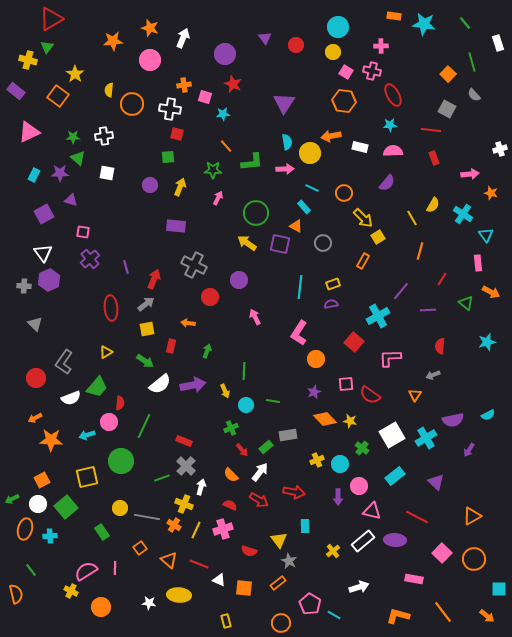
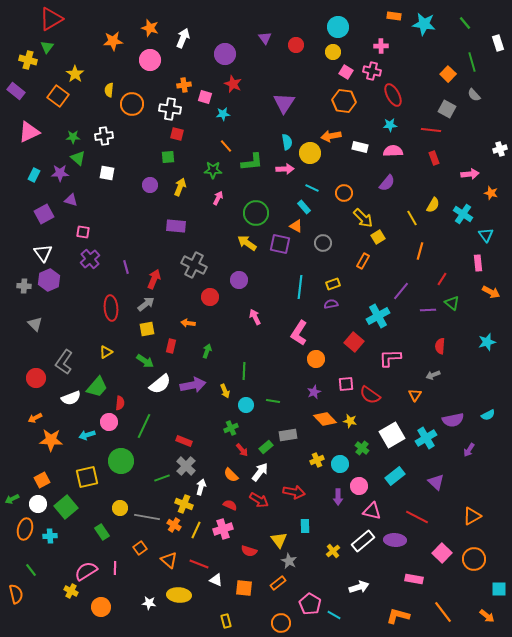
green triangle at (466, 303): moved 14 px left
white triangle at (219, 580): moved 3 px left
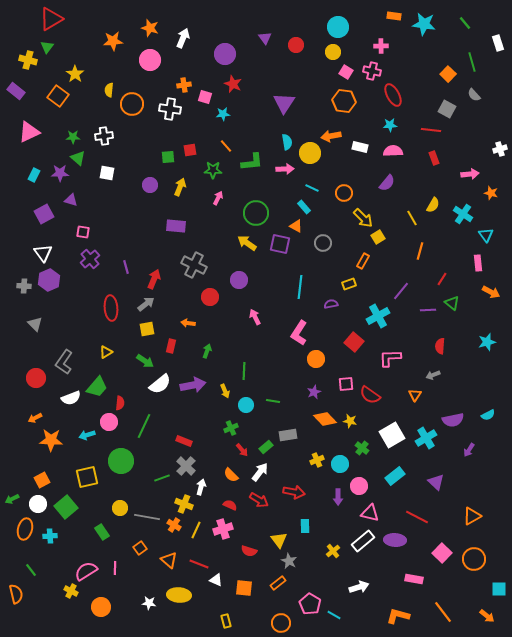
red square at (177, 134): moved 13 px right, 16 px down; rotated 24 degrees counterclockwise
yellow rectangle at (333, 284): moved 16 px right
pink triangle at (372, 511): moved 2 px left, 2 px down
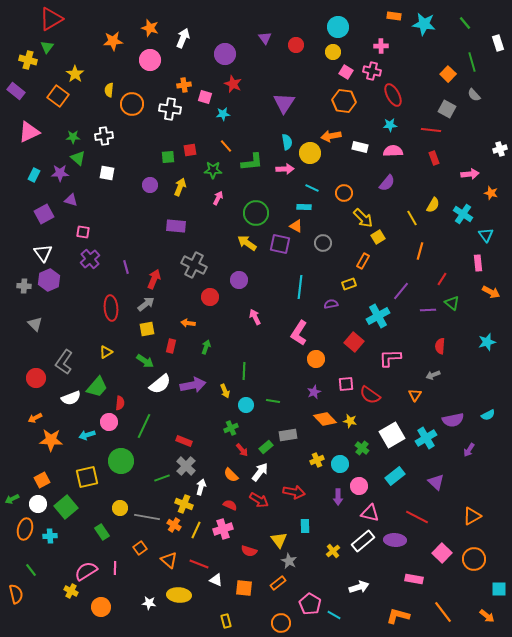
cyan rectangle at (304, 207): rotated 48 degrees counterclockwise
green arrow at (207, 351): moved 1 px left, 4 px up
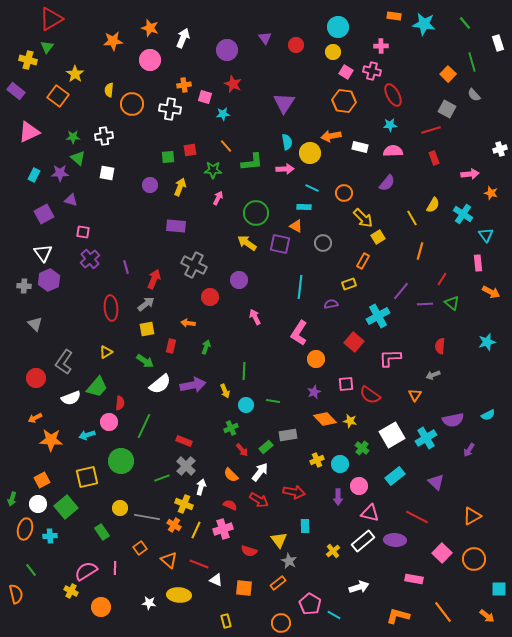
purple circle at (225, 54): moved 2 px right, 4 px up
red line at (431, 130): rotated 24 degrees counterclockwise
purple line at (428, 310): moved 3 px left, 6 px up
green arrow at (12, 499): rotated 48 degrees counterclockwise
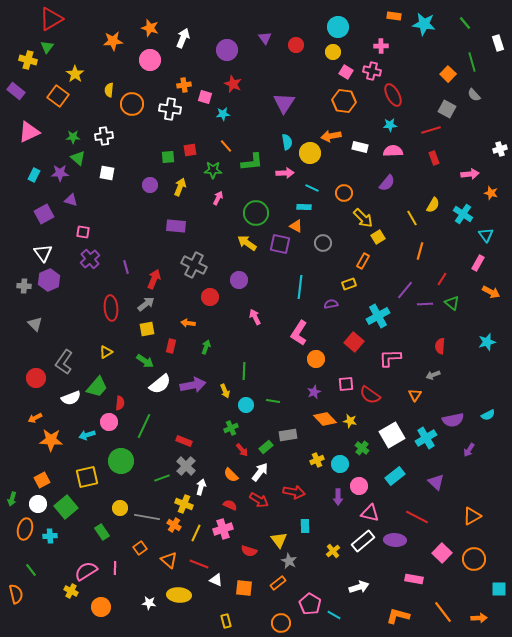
pink arrow at (285, 169): moved 4 px down
pink rectangle at (478, 263): rotated 35 degrees clockwise
purple line at (401, 291): moved 4 px right, 1 px up
yellow line at (196, 530): moved 3 px down
orange arrow at (487, 616): moved 8 px left, 2 px down; rotated 42 degrees counterclockwise
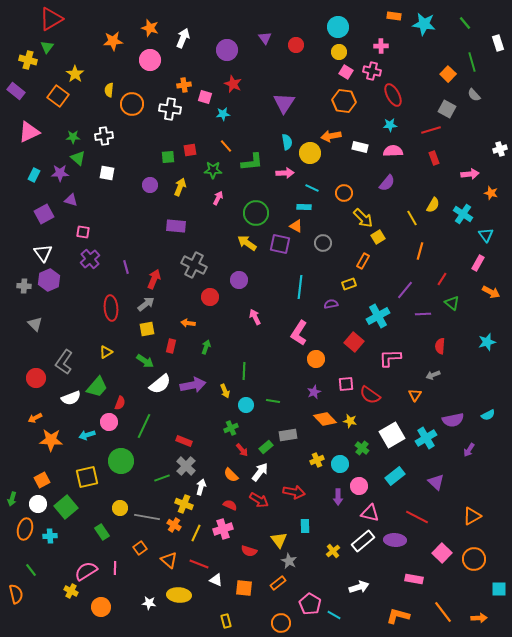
yellow circle at (333, 52): moved 6 px right
purple line at (425, 304): moved 2 px left, 10 px down
red semicircle at (120, 403): rotated 16 degrees clockwise
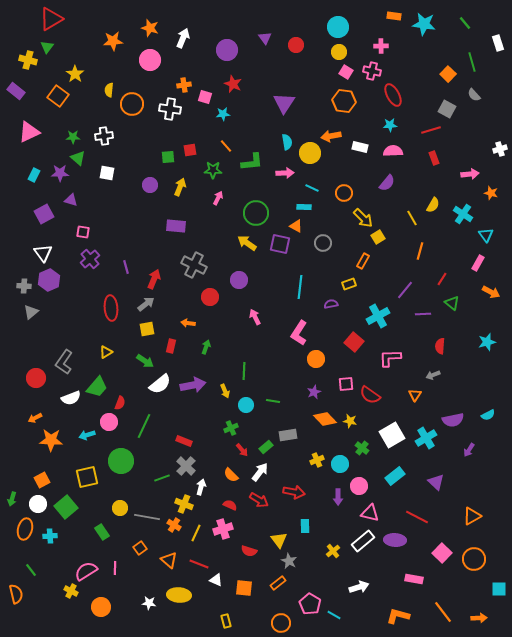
gray triangle at (35, 324): moved 4 px left, 12 px up; rotated 35 degrees clockwise
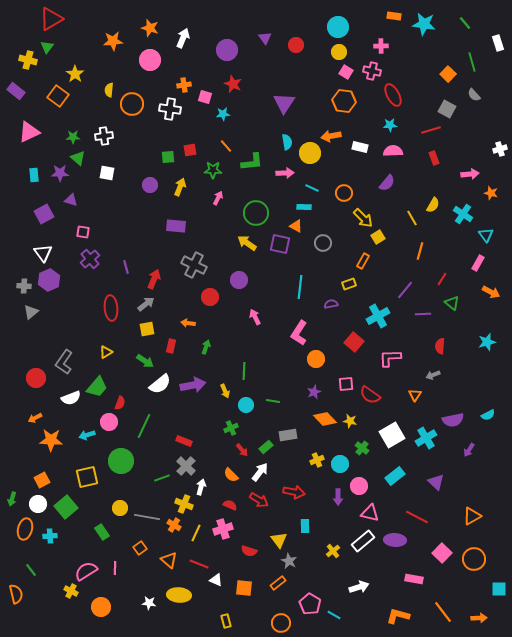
cyan rectangle at (34, 175): rotated 32 degrees counterclockwise
